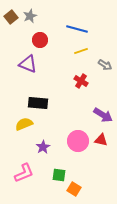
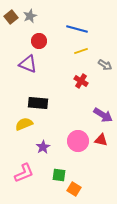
red circle: moved 1 px left, 1 px down
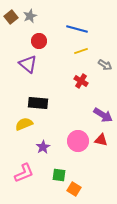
purple triangle: rotated 18 degrees clockwise
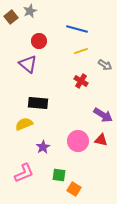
gray star: moved 5 px up
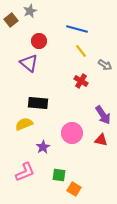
brown square: moved 3 px down
yellow line: rotated 72 degrees clockwise
purple triangle: moved 1 px right, 1 px up
purple arrow: rotated 24 degrees clockwise
pink circle: moved 6 px left, 8 px up
pink L-shape: moved 1 px right, 1 px up
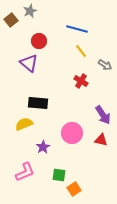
orange square: rotated 24 degrees clockwise
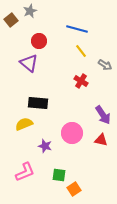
purple star: moved 2 px right, 1 px up; rotated 24 degrees counterclockwise
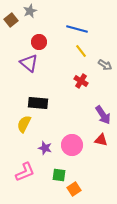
red circle: moved 1 px down
yellow semicircle: rotated 42 degrees counterclockwise
pink circle: moved 12 px down
purple star: moved 2 px down
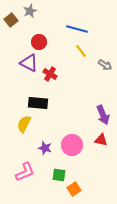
purple triangle: rotated 12 degrees counterclockwise
red cross: moved 31 px left, 7 px up
purple arrow: rotated 12 degrees clockwise
